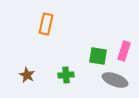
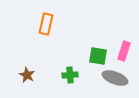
green cross: moved 4 px right
gray ellipse: moved 2 px up
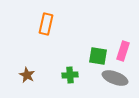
pink rectangle: moved 1 px left
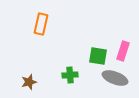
orange rectangle: moved 5 px left
brown star: moved 2 px right, 7 px down; rotated 28 degrees clockwise
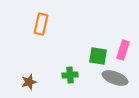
pink rectangle: moved 1 px up
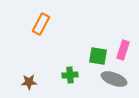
orange rectangle: rotated 15 degrees clockwise
gray ellipse: moved 1 px left, 1 px down
brown star: rotated 14 degrees clockwise
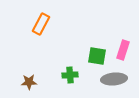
green square: moved 1 px left
gray ellipse: rotated 25 degrees counterclockwise
